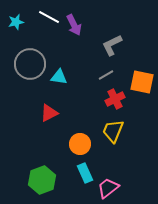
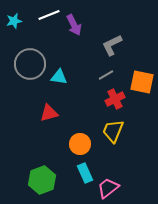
white line: moved 2 px up; rotated 50 degrees counterclockwise
cyan star: moved 2 px left, 1 px up
red triangle: rotated 12 degrees clockwise
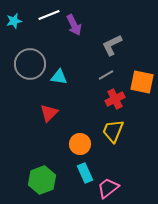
red triangle: rotated 30 degrees counterclockwise
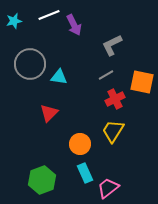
yellow trapezoid: rotated 10 degrees clockwise
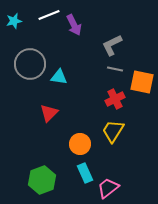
gray line: moved 9 px right, 6 px up; rotated 42 degrees clockwise
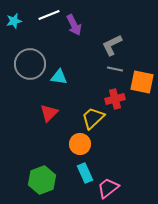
red cross: rotated 12 degrees clockwise
yellow trapezoid: moved 20 px left, 13 px up; rotated 15 degrees clockwise
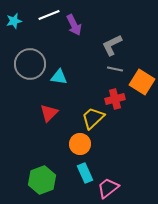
orange square: rotated 20 degrees clockwise
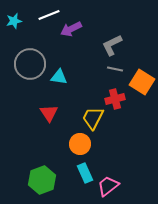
purple arrow: moved 3 px left, 4 px down; rotated 90 degrees clockwise
red triangle: rotated 18 degrees counterclockwise
yellow trapezoid: rotated 20 degrees counterclockwise
pink trapezoid: moved 2 px up
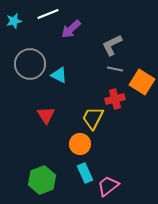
white line: moved 1 px left, 1 px up
purple arrow: rotated 15 degrees counterclockwise
cyan triangle: moved 2 px up; rotated 18 degrees clockwise
red triangle: moved 3 px left, 2 px down
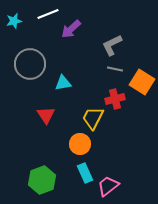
cyan triangle: moved 4 px right, 8 px down; rotated 36 degrees counterclockwise
